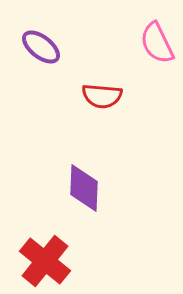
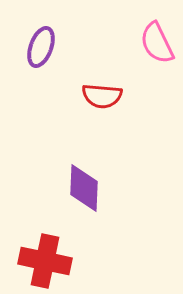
purple ellipse: rotated 72 degrees clockwise
red cross: rotated 27 degrees counterclockwise
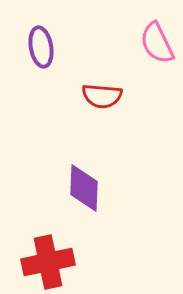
purple ellipse: rotated 30 degrees counterclockwise
red cross: moved 3 px right, 1 px down; rotated 24 degrees counterclockwise
